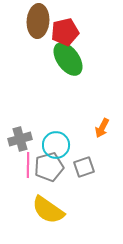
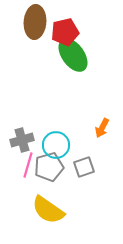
brown ellipse: moved 3 px left, 1 px down
green ellipse: moved 5 px right, 4 px up
gray cross: moved 2 px right, 1 px down
pink line: rotated 15 degrees clockwise
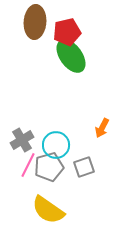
red pentagon: moved 2 px right
green ellipse: moved 2 px left, 1 px down
gray cross: rotated 15 degrees counterclockwise
pink line: rotated 10 degrees clockwise
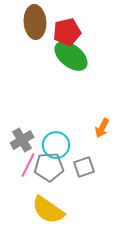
brown ellipse: rotated 8 degrees counterclockwise
green ellipse: rotated 16 degrees counterclockwise
gray pentagon: rotated 12 degrees clockwise
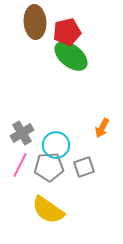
gray cross: moved 7 px up
pink line: moved 8 px left
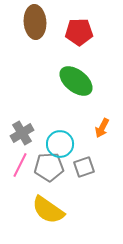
red pentagon: moved 12 px right; rotated 12 degrees clockwise
green ellipse: moved 5 px right, 25 px down
cyan circle: moved 4 px right, 1 px up
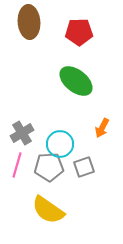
brown ellipse: moved 6 px left
pink line: moved 3 px left; rotated 10 degrees counterclockwise
